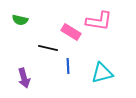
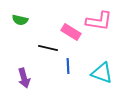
cyan triangle: rotated 35 degrees clockwise
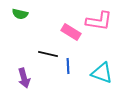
green semicircle: moved 6 px up
black line: moved 6 px down
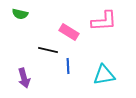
pink L-shape: moved 5 px right; rotated 12 degrees counterclockwise
pink rectangle: moved 2 px left
black line: moved 4 px up
cyan triangle: moved 2 px right, 2 px down; rotated 30 degrees counterclockwise
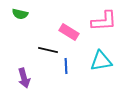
blue line: moved 2 px left
cyan triangle: moved 3 px left, 14 px up
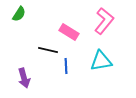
green semicircle: moved 1 px left; rotated 70 degrees counterclockwise
pink L-shape: rotated 48 degrees counterclockwise
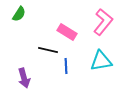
pink L-shape: moved 1 px left, 1 px down
pink rectangle: moved 2 px left
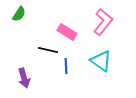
cyan triangle: rotated 45 degrees clockwise
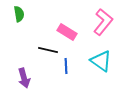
green semicircle: rotated 42 degrees counterclockwise
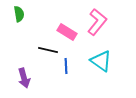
pink L-shape: moved 6 px left
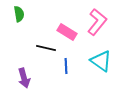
black line: moved 2 px left, 2 px up
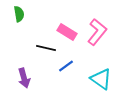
pink L-shape: moved 10 px down
cyan triangle: moved 18 px down
blue line: rotated 56 degrees clockwise
